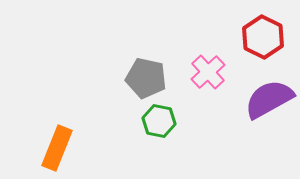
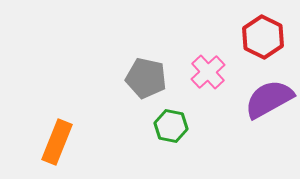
green hexagon: moved 12 px right, 5 px down
orange rectangle: moved 6 px up
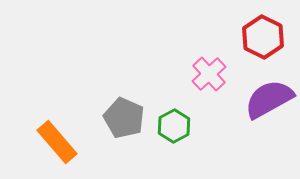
pink cross: moved 1 px right, 2 px down
gray pentagon: moved 22 px left, 40 px down; rotated 12 degrees clockwise
green hexagon: moved 3 px right; rotated 20 degrees clockwise
orange rectangle: rotated 63 degrees counterclockwise
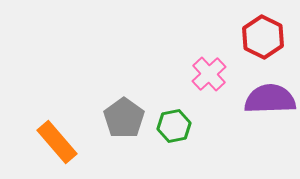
purple semicircle: moved 1 px right; rotated 27 degrees clockwise
gray pentagon: rotated 12 degrees clockwise
green hexagon: rotated 16 degrees clockwise
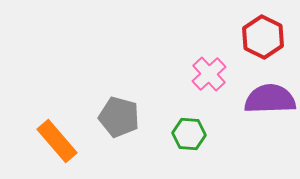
gray pentagon: moved 5 px left, 1 px up; rotated 21 degrees counterclockwise
green hexagon: moved 15 px right, 8 px down; rotated 16 degrees clockwise
orange rectangle: moved 1 px up
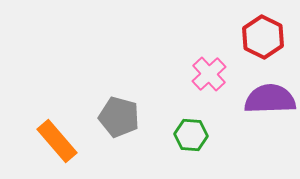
green hexagon: moved 2 px right, 1 px down
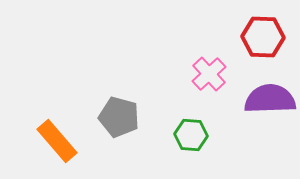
red hexagon: rotated 24 degrees counterclockwise
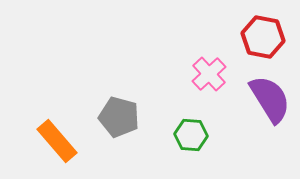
red hexagon: rotated 9 degrees clockwise
purple semicircle: rotated 60 degrees clockwise
